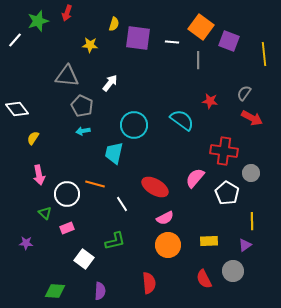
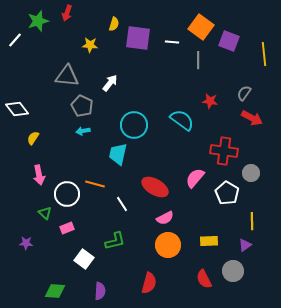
cyan trapezoid at (114, 153): moved 4 px right, 1 px down
red semicircle at (149, 283): rotated 20 degrees clockwise
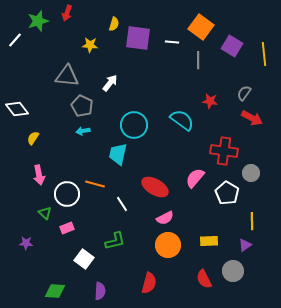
purple square at (229, 41): moved 3 px right, 5 px down; rotated 10 degrees clockwise
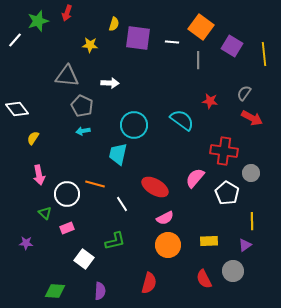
white arrow at (110, 83): rotated 54 degrees clockwise
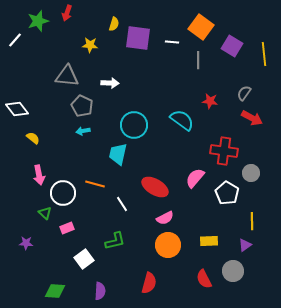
yellow semicircle at (33, 138): rotated 96 degrees clockwise
white circle at (67, 194): moved 4 px left, 1 px up
white square at (84, 259): rotated 18 degrees clockwise
